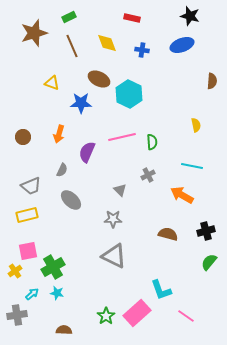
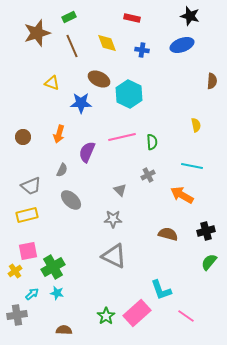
brown star at (34, 33): moved 3 px right
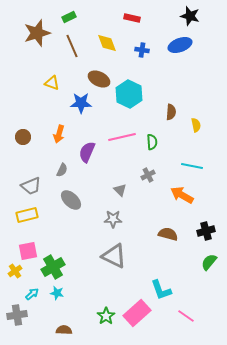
blue ellipse at (182, 45): moved 2 px left
brown semicircle at (212, 81): moved 41 px left, 31 px down
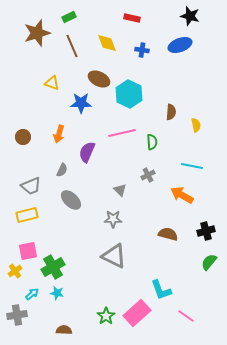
pink line at (122, 137): moved 4 px up
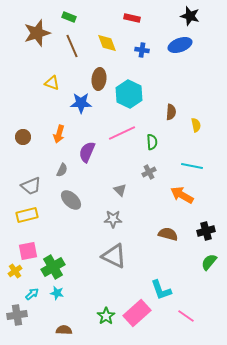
green rectangle at (69, 17): rotated 48 degrees clockwise
brown ellipse at (99, 79): rotated 70 degrees clockwise
pink line at (122, 133): rotated 12 degrees counterclockwise
gray cross at (148, 175): moved 1 px right, 3 px up
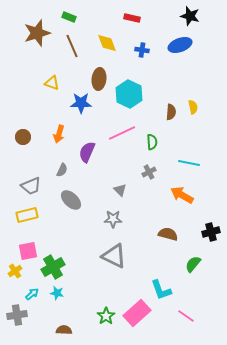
yellow semicircle at (196, 125): moved 3 px left, 18 px up
cyan line at (192, 166): moved 3 px left, 3 px up
black cross at (206, 231): moved 5 px right, 1 px down
green semicircle at (209, 262): moved 16 px left, 2 px down
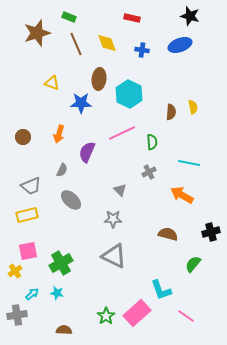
brown line at (72, 46): moved 4 px right, 2 px up
green cross at (53, 267): moved 8 px right, 4 px up
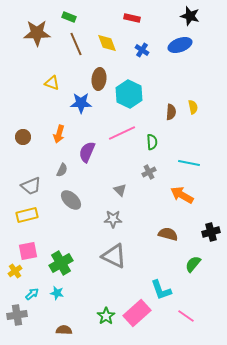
brown star at (37, 33): rotated 16 degrees clockwise
blue cross at (142, 50): rotated 24 degrees clockwise
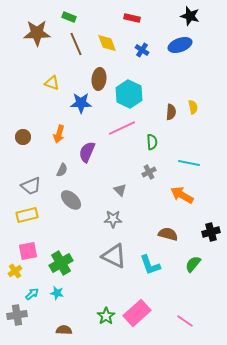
pink line at (122, 133): moved 5 px up
cyan L-shape at (161, 290): moved 11 px left, 25 px up
pink line at (186, 316): moved 1 px left, 5 px down
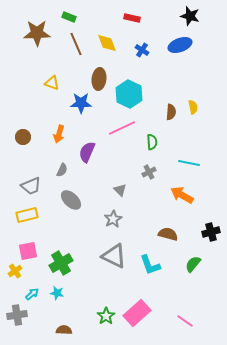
gray star at (113, 219): rotated 30 degrees counterclockwise
